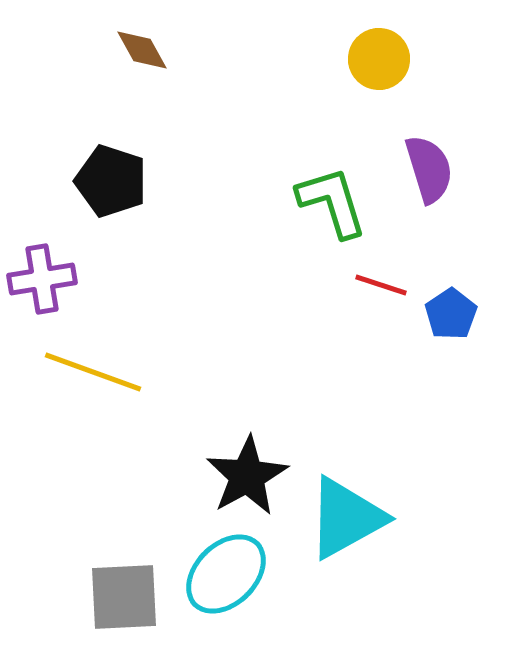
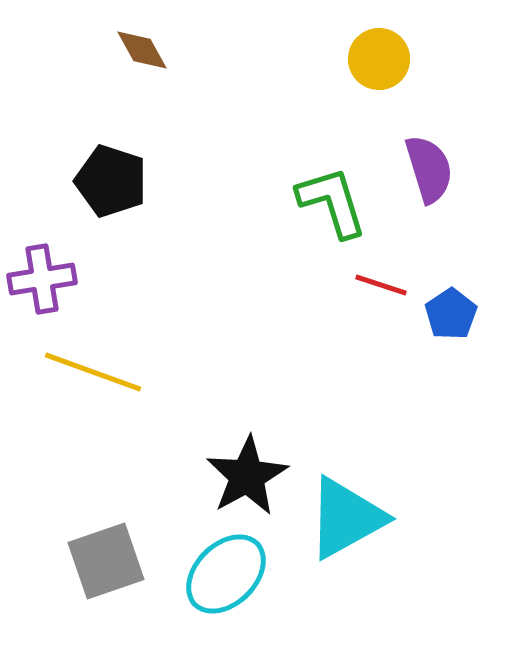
gray square: moved 18 px left, 36 px up; rotated 16 degrees counterclockwise
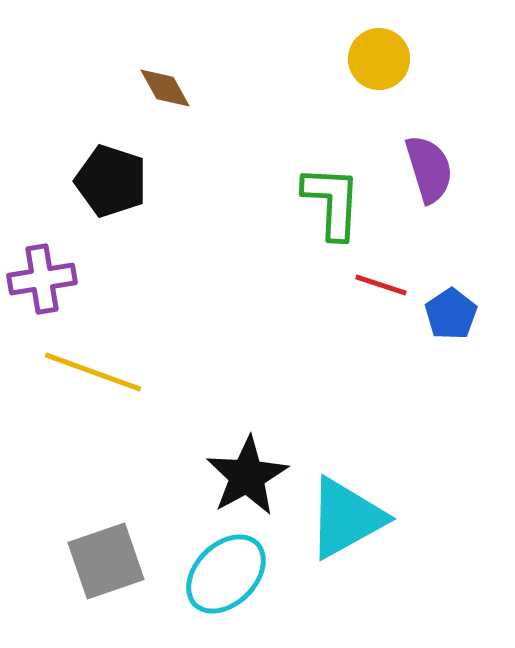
brown diamond: moved 23 px right, 38 px down
green L-shape: rotated 20 degrees clockwise
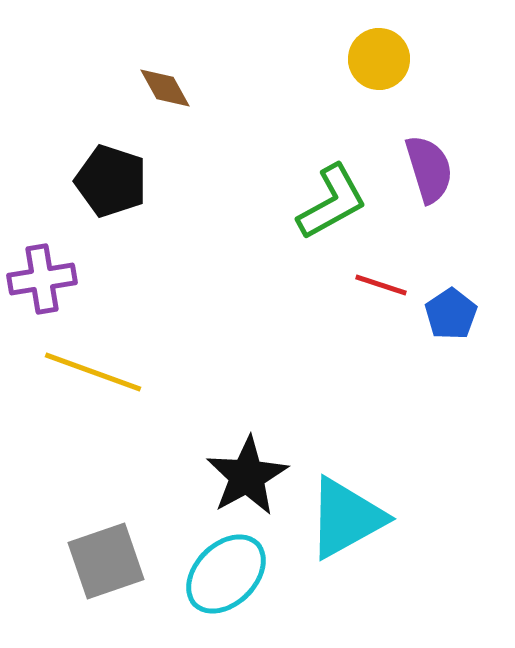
green L-shape: rotated 58 degrees clockwise
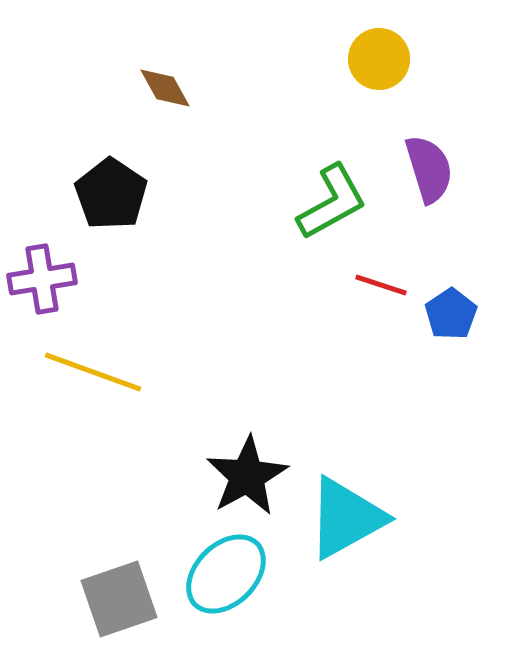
black pentagon: moved 13 px down; rotated 16 degrees clockwise
gray square: moved 13 px right, 38 px down
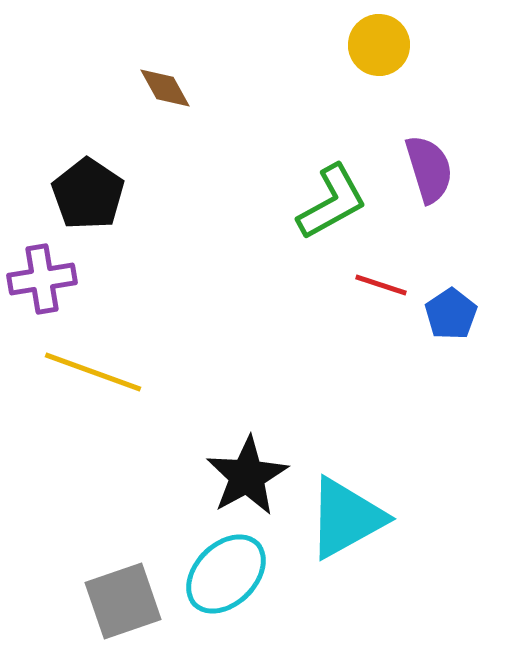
yellow circle: moved 14 px up
black pentagon: moved 23 px left
gray square: moved 4 px right, 2 px down
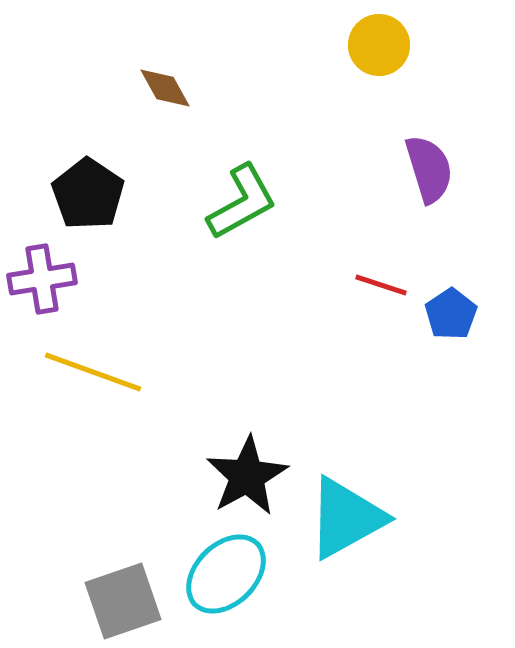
green L-shape: moved 90 px left
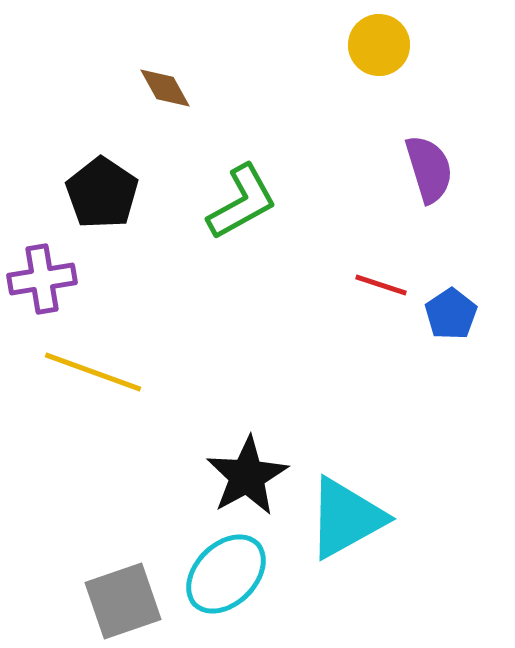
black pentagon: moved 14 px right, 1 px up
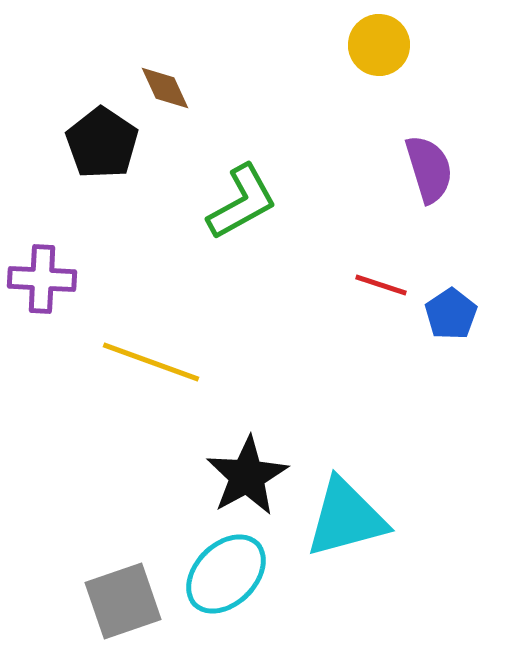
brown diamond: rotated 4 degrees clockwise
black pentagon: moved 50 px up
purple cross: rotated 12 degrees clockwise
yellow line: moved 58 px right, 10 px up
cyan triangle: rotated 14 degrees clockwise
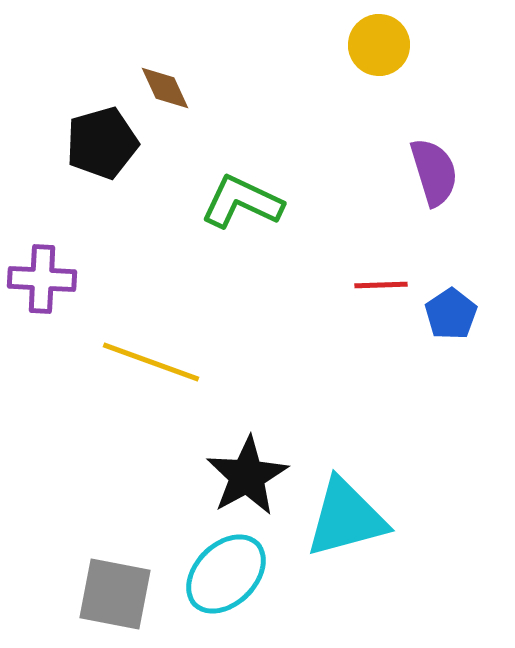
black pentagon: rotated 22 degrees clockwise
purple semicircle: moved 5 px right, 3 px down
green L-shape: rotated 126 degrees counterclockwise
red line: rotated 20 degrees counterclockwise
gray square: moved 8 px left, 7 px up; rotated 30 degrees clockwise
